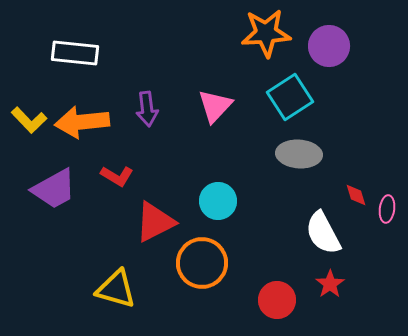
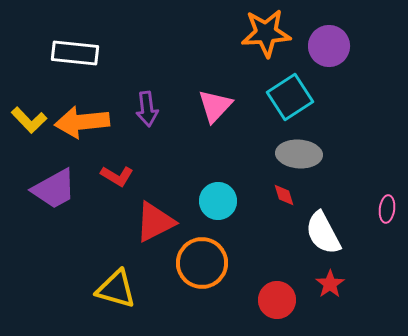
red diamond: moved 72 px left
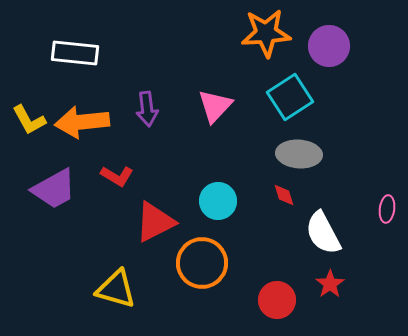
yellow L-shape: rotated 15 degrees clockwise
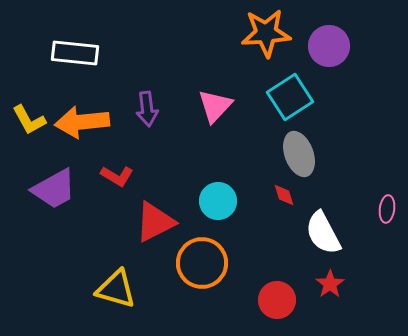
gray ellipse: rotated 66 degrees clockwise
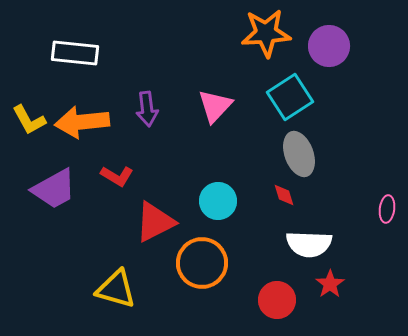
white semicircle: moved 14 px left, 11 px down; rotated 60 degrees counterclockwise
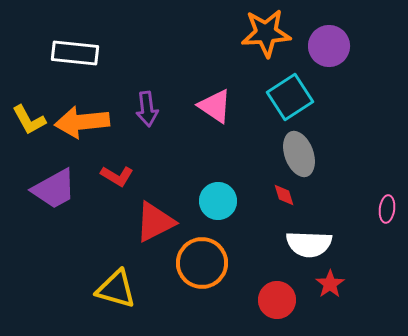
pink triangle: rotated 39 degrees counterclockwise
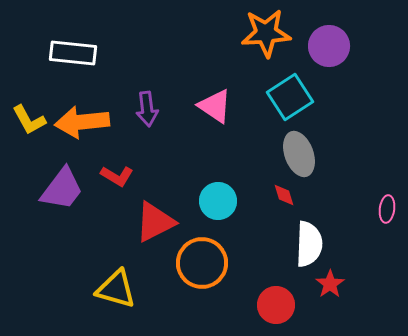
white rectangle: moved 2 px left
purple trapezoid: moved 8 px right; rotated 24 degrees counterclockwise
white semicircle: rotated 90 degrees counterclockwise
red circle: moved 1 px left, 5 px down
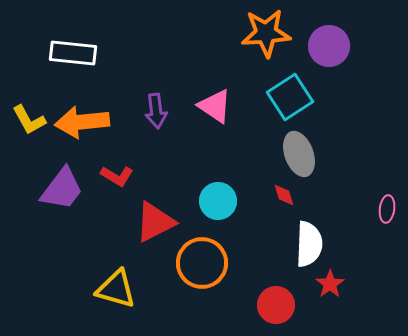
purple arrow: moved 9 px right, 2 px down
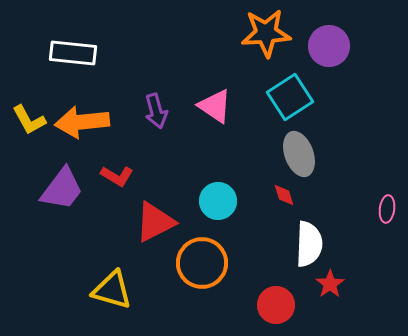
purple arrow: rotated 8 degrees counterclockwise
yellow triangle: moved 4 px left, 1 px down
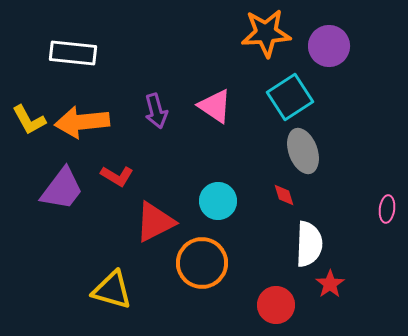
gray ellipse: moved 4 px right, 3 px up
